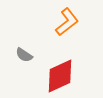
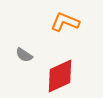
orange L-shape: moved 2 px left; rotated 120 degrees counterclockwise
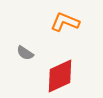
gray semicircle: moved 1 px right, 2 px up
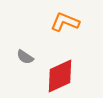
gray semicircle: moved 4 px down
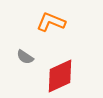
orange L-shape: moved 14 px left
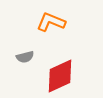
gray semicircle: rotated 48 degrees counterclockwise
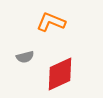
red diamond: moved 2 px up
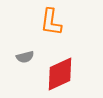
orange L-shape: rotated 104 degrees counterclockwise
